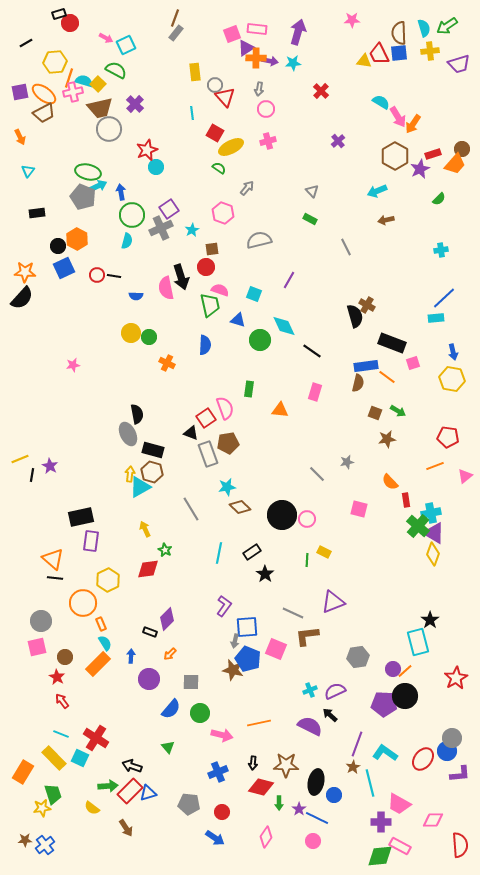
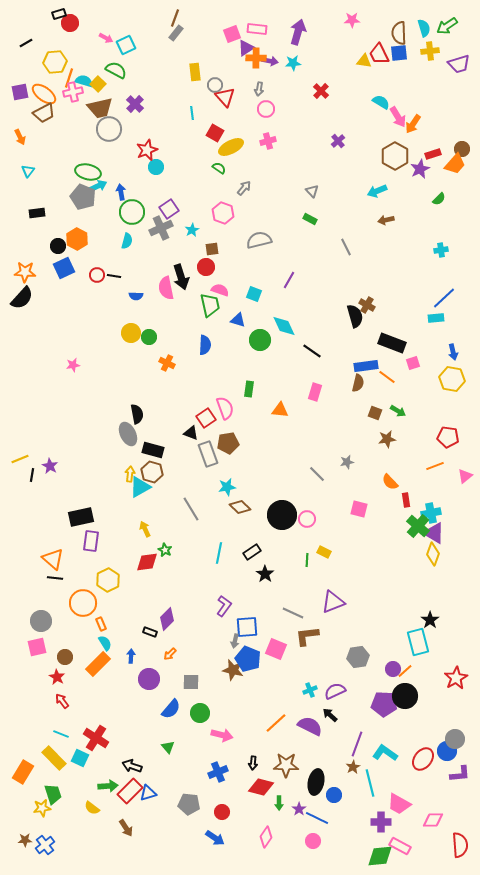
gray arrow at (247, 188): moved 3 px left
green circle at (132, 215): moved 3 px up
red diamond at (148, 569): moved 1 px left, 7 px up
orange line at (259, 723): moved 17 px right; rotated 30 degrees counterclockwise
gray circle at (452, 738): moved 3 px right, 1 px down
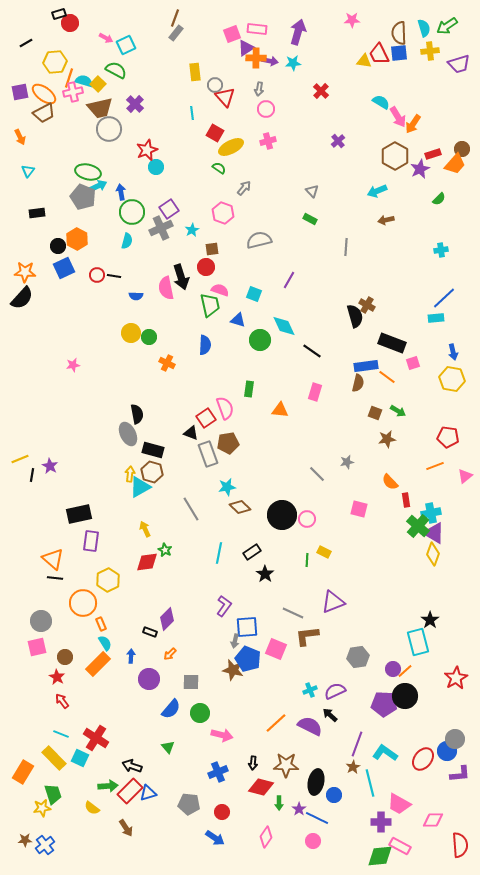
gray line at (346, 247): rotated 30 degrees clockwise
black rectangle at (81, 517): moved 2 px left, 3 px up
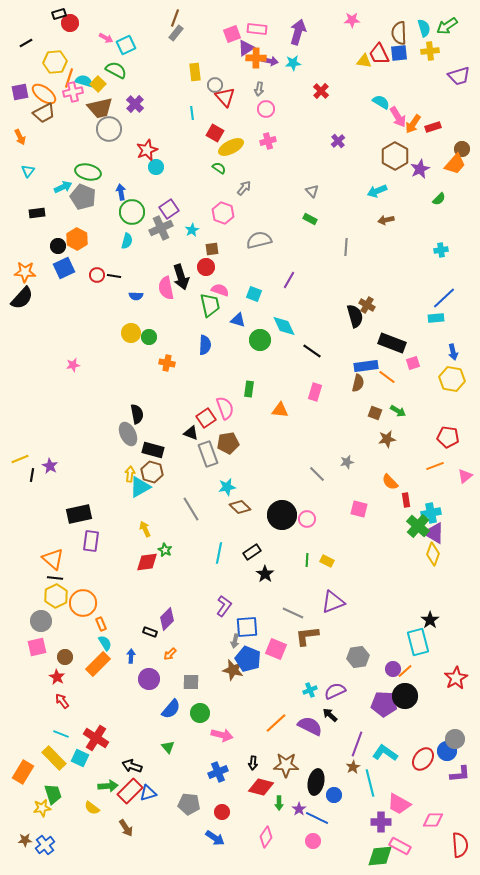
purple trapezoid at (459, 64): moved 12 px down
red rectangle at (433, 154): moved 27 px up
cyan arrow at (98, 186): moved 35 px left, 1 px down
orange cross at (167, 363): rotated 14 degrees counterclockwise
yellow rectangle at (324, 552): moved 3 px right, 9 px down
yellow hexagon at (108, 580): moved 52 px left, 16 px down
